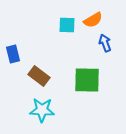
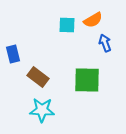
brown rectangle: moved 1 px left, 1 px down
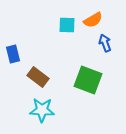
green square: moved 1 px right; rotated 20 degrees clockwise
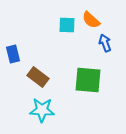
orange semicircle: moved 2 px left; rotated 72 degrees clockwise
green square: rotated 16 degrees counterclockwise
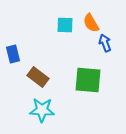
orange semicircle: moved 3 px down; rotated 18 degrees clockwise
cyan square: moved 2 px left
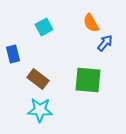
cyan square: moved 21 px left, 2 px down; rotated 30 degrees counterclockwise
blue arrow: rotated 60 degrees clockwise
brown rectangle: moved 2 px down
cyan star: moved 2 px left
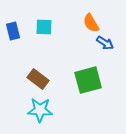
cyan square: rotated 30 degrees clockwise
blue arrow: rotated 84 degrees clockwise
blue rectangle: moved 23 px up
green square: rotated 20 degrees counterclockwise
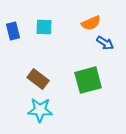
orange semicircle: rotated 84 degrees counterclockwise
